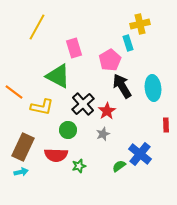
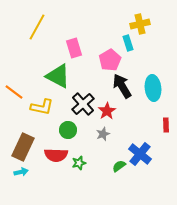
green star: moved 3 px up
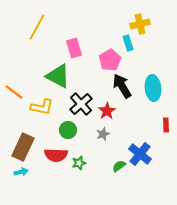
black cross: moved 2 px left
